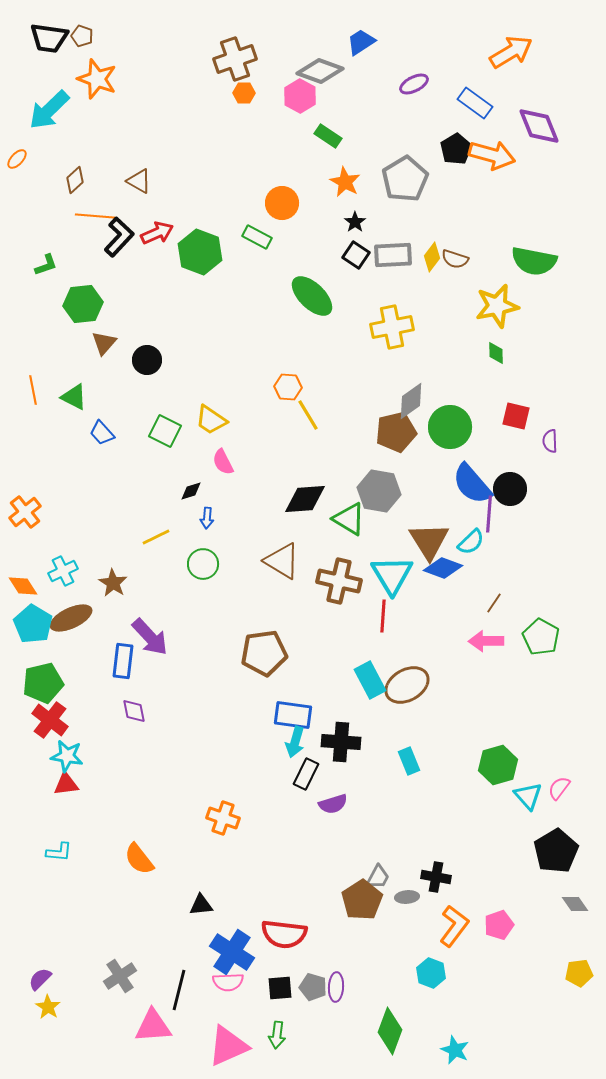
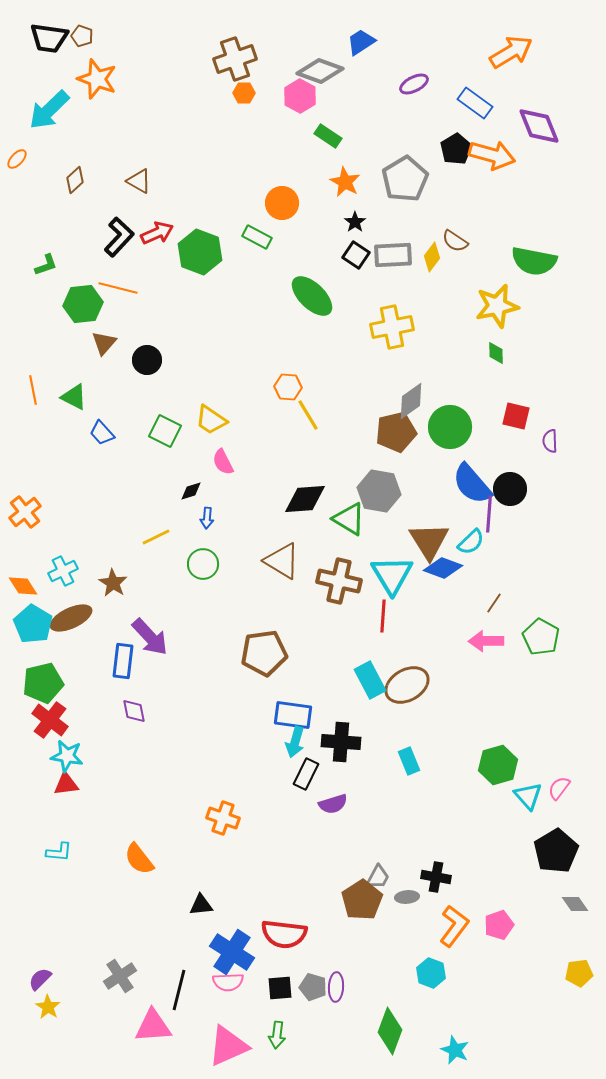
orange line at (95, 216): moved 23 px right, 72 px down; rotated 9 degrees clockwise
brown semicircle at (455, 259): moved 18 px up; rotated 16 degrees clockwise
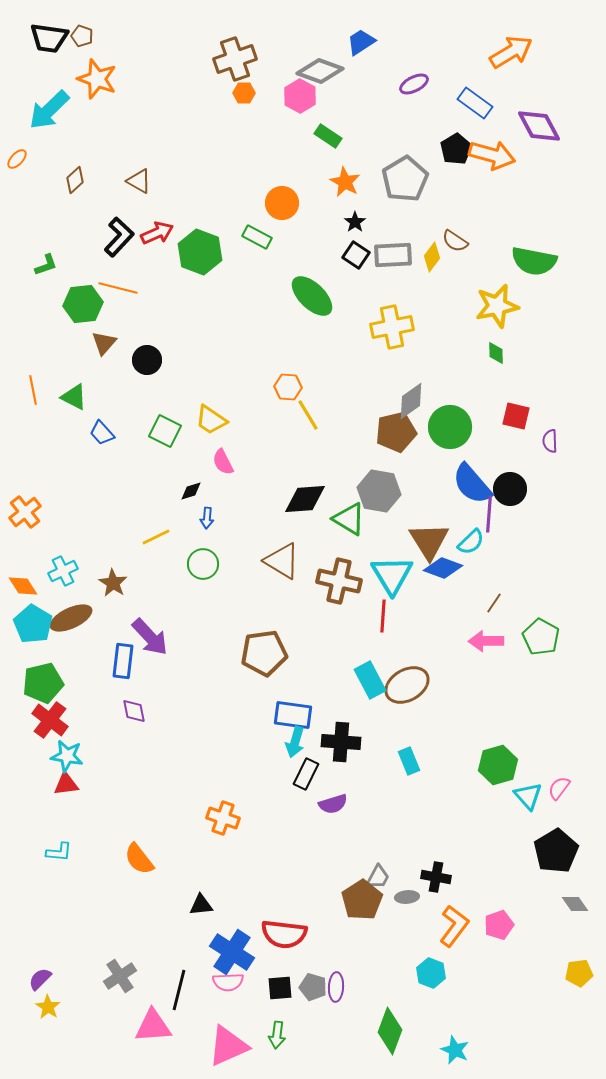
purple diamond at (539, 126): rotated 6 degrees counterclockwise
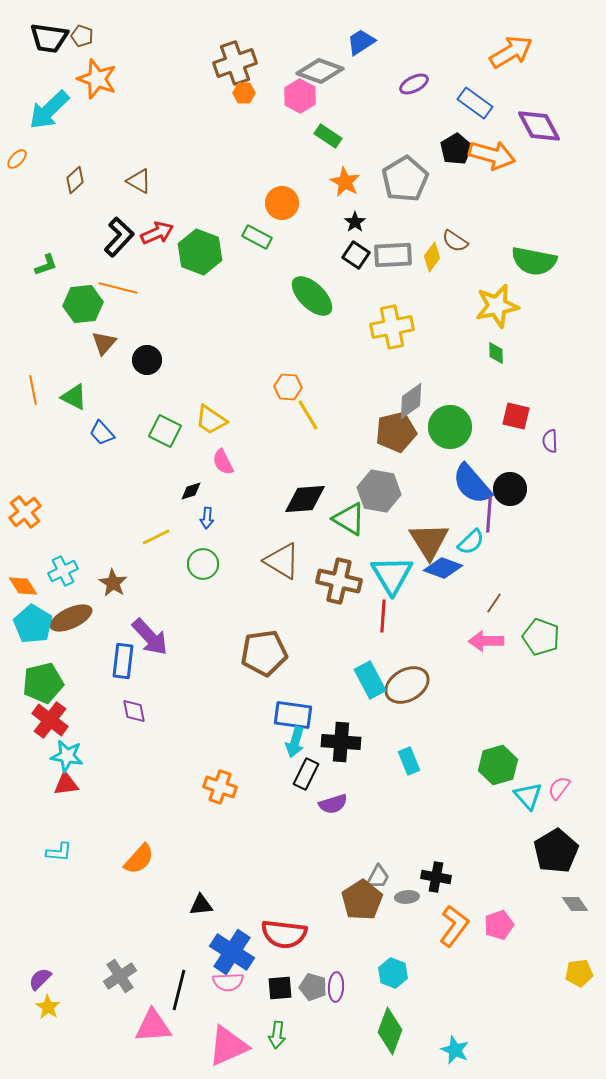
brown cross at (235, 59): moved 4 px down
green pentagon at (541, 637): rotated 9 degrees counterclockwise
orange cross at (223, 818): moved 3 px left, 31 px up
orange semicircle at (139, 859): rotated 100 degrees counterclockwise
cyan hexagon at (431, 973): moved 38 px left
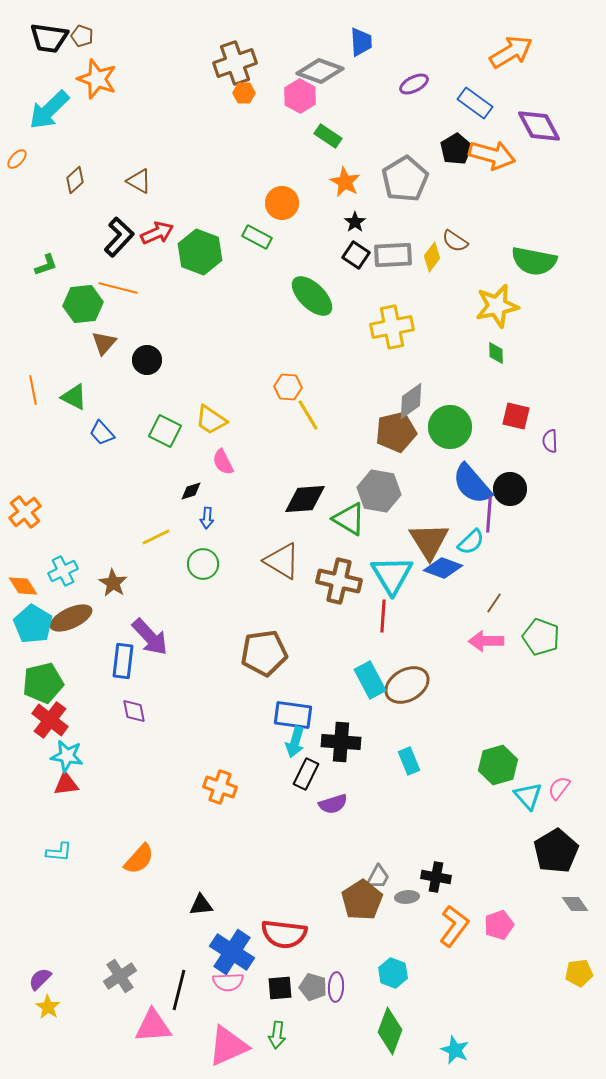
blue trapezoid at (361, 42): rotated 120 degrees clockwise
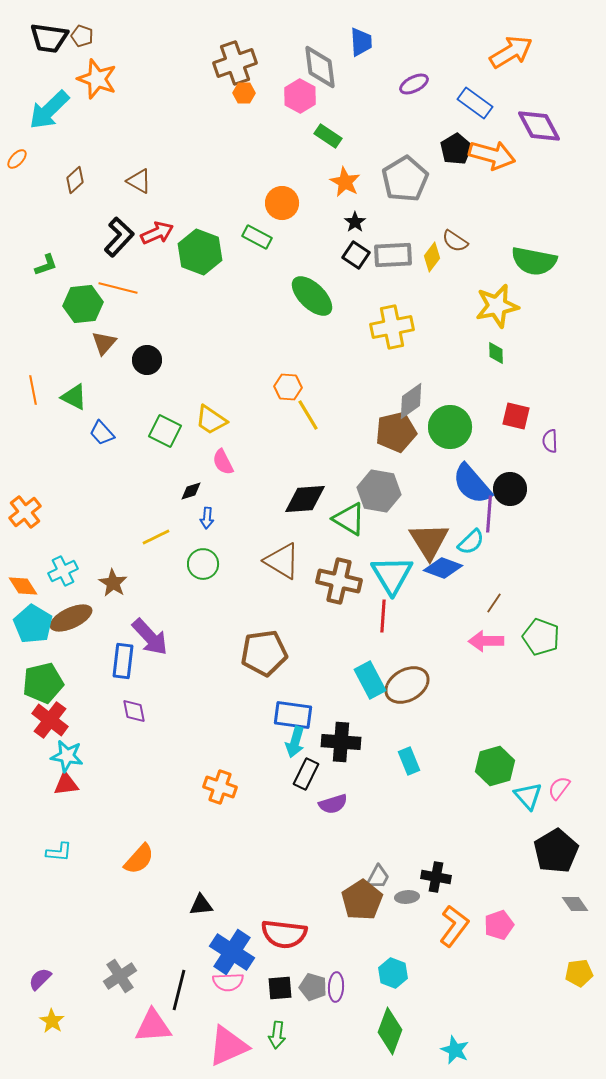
gray diamond at (320, 71): moved 4 px up; rotated 63 degrees clockwise
green hexagon at (498, 765): moved 3 px left, 1 px down
yellow star at (48, 1007): moved 4 px right, 14 px down
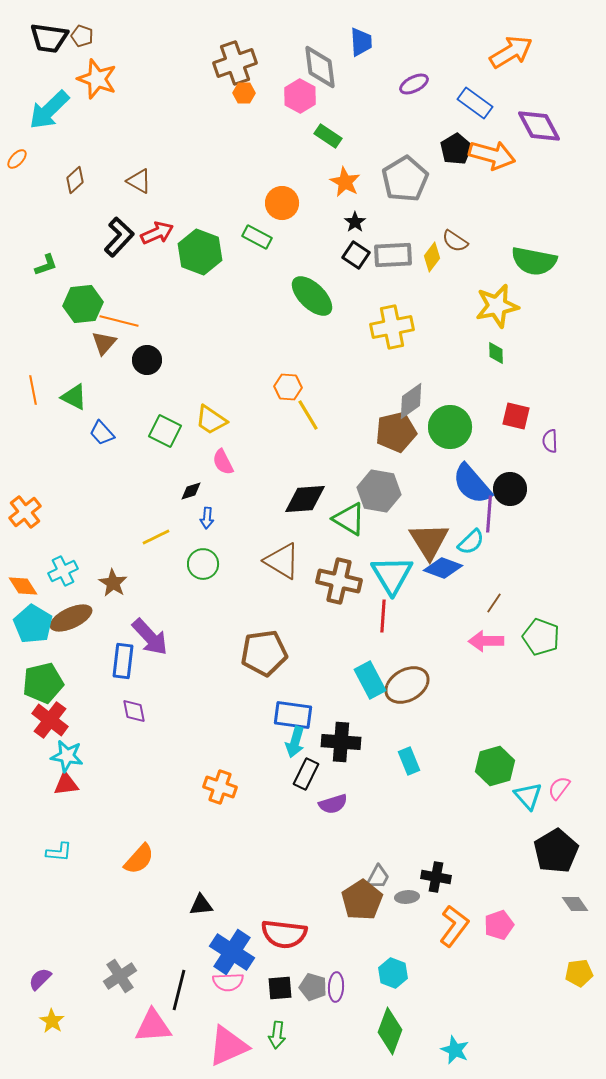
orange line at (118, 288): moved 1 px right, 33 px down
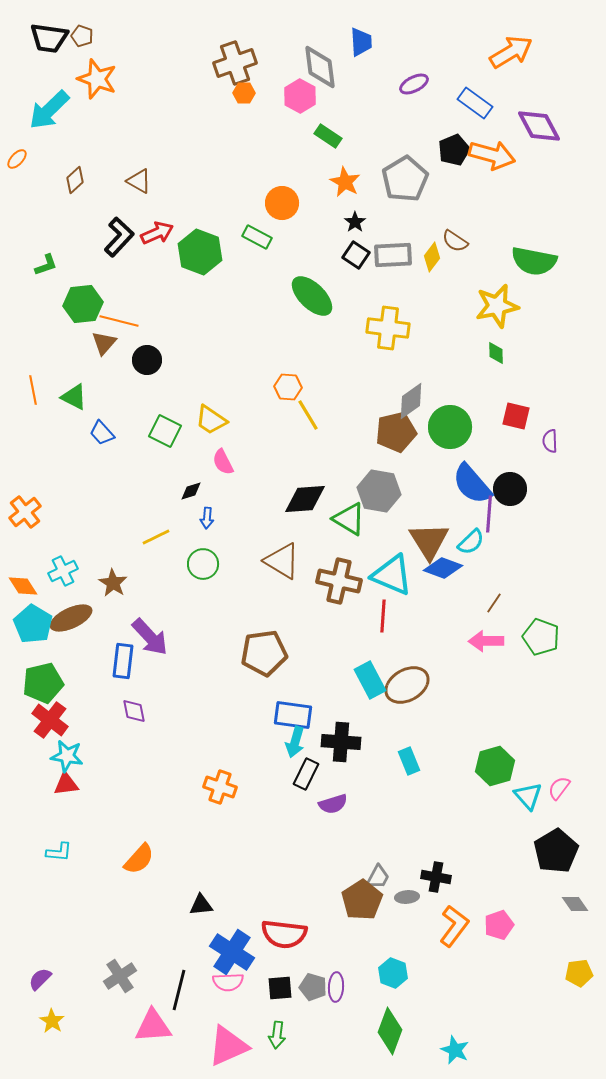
black pentagon at (456, 149): moved 2 px left, 1 px down; rotated 8 degrees clockwise
yellow cross at (392, 327): moved 4 px left, 1 px down; rotated 18 degrees clockwise
cyan triangle at (392, 575): rotated 36 degrees counterclockwise
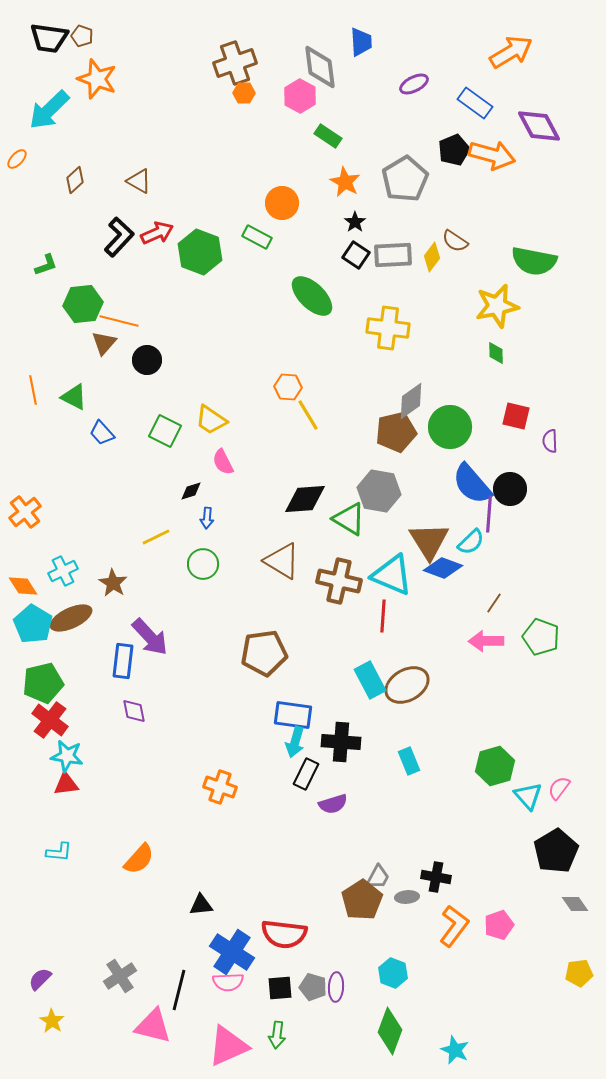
pink triangle at (153, 1026): rotated 18 degrees clockwise
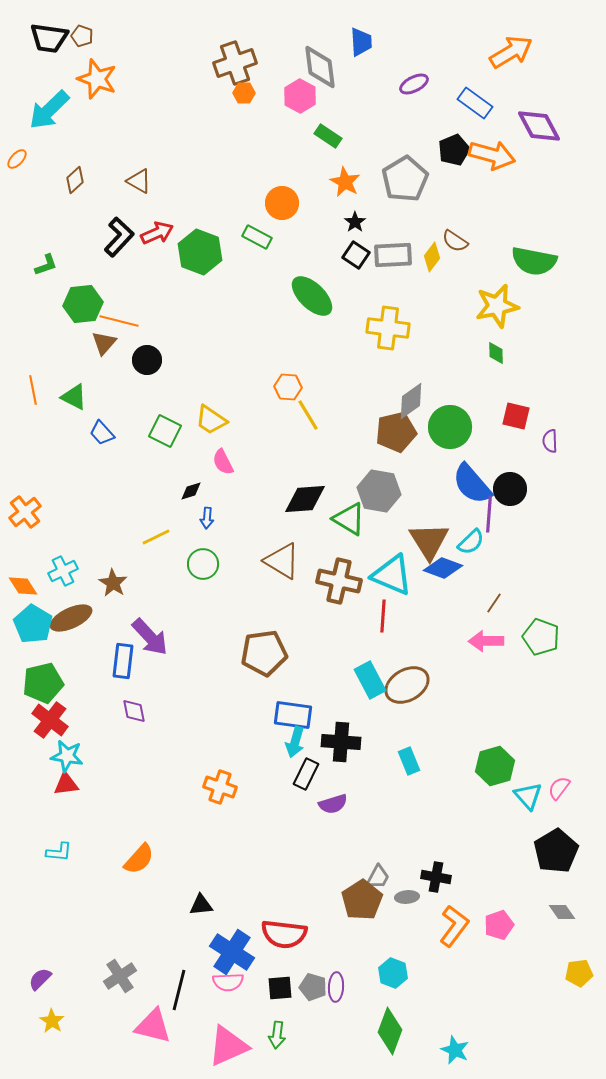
gray diamond at (575, 904): moved 13 px left, 8 px down
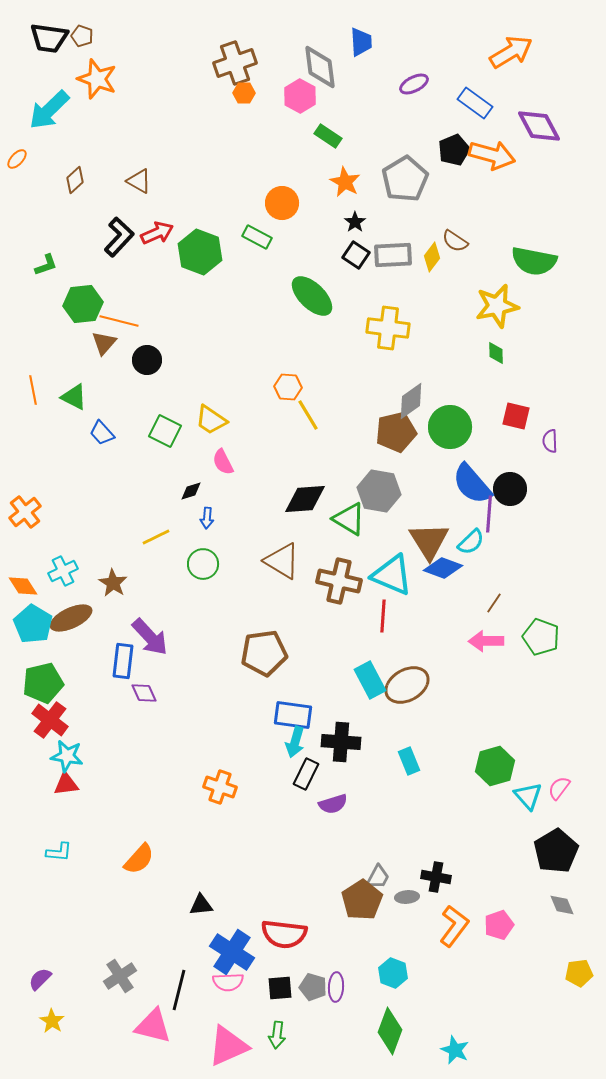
purple diamond at (134, 711): moved 10 px right, 18 px up; rotated 12 degrees counterclockwise
gray diamond at (562, 912): moved 7 px up; rotated 12 degrees clockwise
